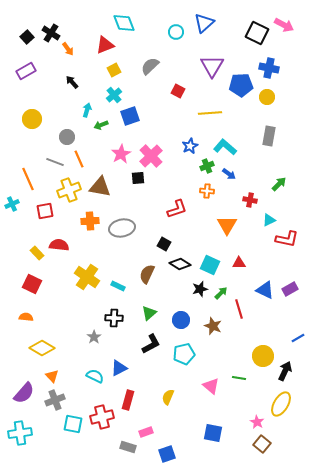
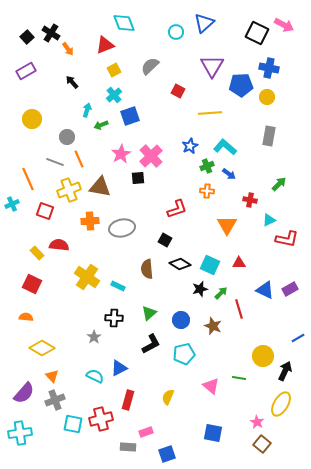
red square at (45, 211): rotated 30 degrees clockwise
black square at (164, 244): moved 1 px right, 4 px up
brown semicircle at (147, 274): moved 5 px up; rotated 30 degrees counterclockwise
red cross at (102, 417): moved 1 px left, 2 px down
gray rectangle at (128, 447): rotated 14 degrees counterclockwise
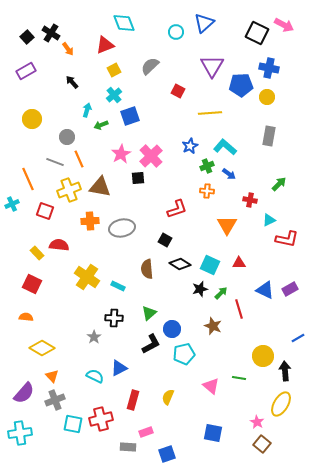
blue circle at (181, 320): moved 9 px left, 9 px down
black arrow at (285, 371): rotated 30 degrees counterclockwise
red rectangle at (128, 400): moved 5 px right
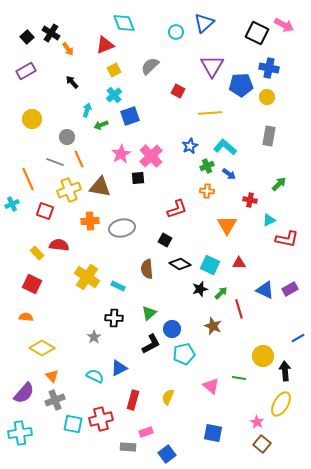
blue square at (167, 454): rotated 18 degrees counterclockwise
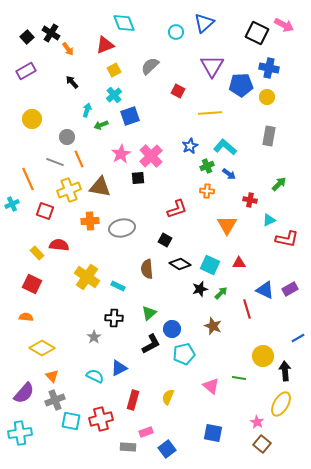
red line at (239, 309): moved 8 px right
cyan square at (73, 424): moved 2 px left, 3 px up
blue square at (167, 454): moved 5 px up
